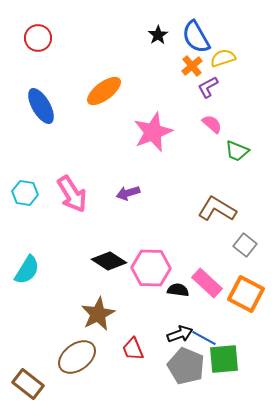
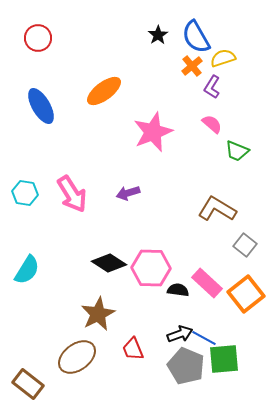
purple L-shape: moved 4 px right; rotated 30 degrees counterclockwise
black diamond: moved 2 px down
orange square: rotated 24 degrees clockwise
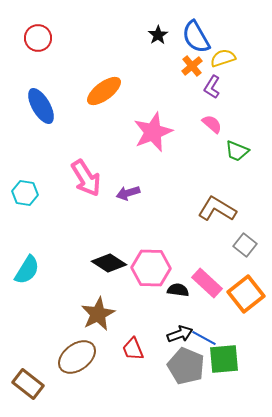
pink arrow: moved 14 px right, 16 px up
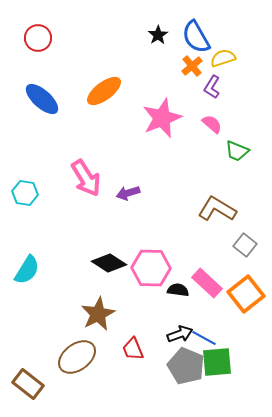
blue ellipse: moved 1 px right, 7 px up; rotated 18 degrees counterclockwise
pink star: moved 9 px right, 14 px up
green square: moved 7 px left, 3 px down
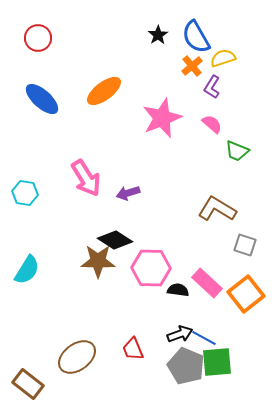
gray square: rotated 20 degrees counterclockwise
black diamond: moved 6 px right, 23 px up
brown star: moved 53 px up; rotated 28 degrees clockwise
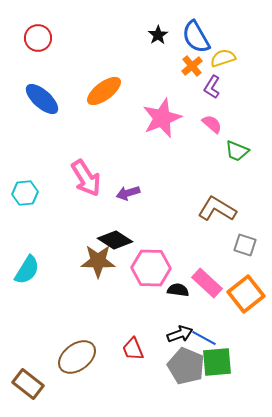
cyan hexagon: rotated 15 degrees counterclockwise
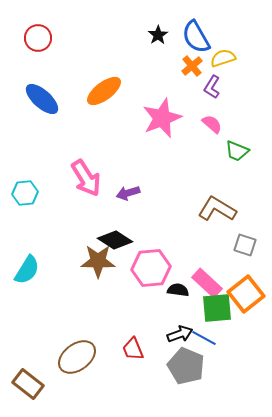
pink hexagon: rotated 6 degrees counterclockwise
green square: moved 54 px up
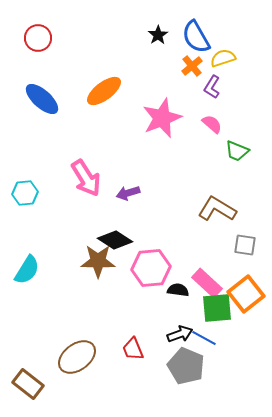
gray square: rotated 10 degrees counterclockwise
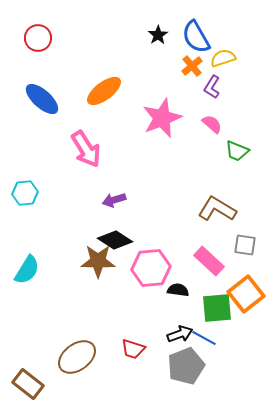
pink arrow: moved 29 px up
purple arrow: moved 14 px left, 7 px down
pink rectangle: moved 2 px right, 22 px up
red trapezoid: rotated 50 degrees counterclockwise
gray pentagon: rotated 27 degrees clockwise
